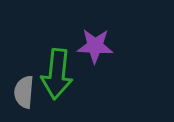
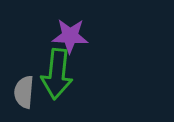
purple star: moved 25 px left, 10 px up
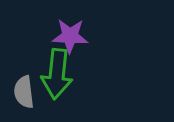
gray semicircle: rotated 12 degrees counterclockwise
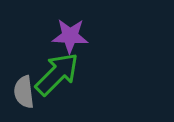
green arrow: rotated 141 degrees counterclockwise
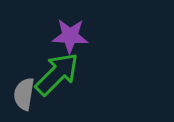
gray semicircle: moved 2 px down; rotated 16 degrees clockwise
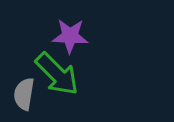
green arrow: rotated 90 degrees clockwise
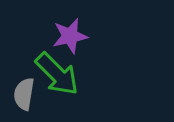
purple star: rotated 15 degrees counterclockwise
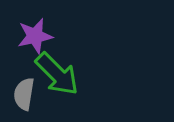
purple star: moved 35 px left
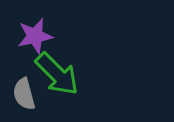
gray semicircle: rotated 24 degrees counterclockwise
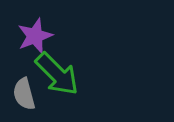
purple star: rotated 9 degrees counterclockwise
